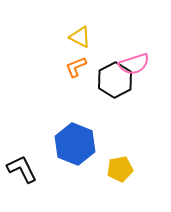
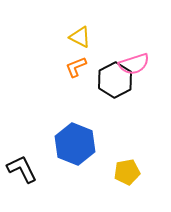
yellow pentagon: moved 7 px right, 3 px down
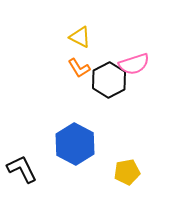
orange L-shape: moved 3 px right, 1 px down; rotated 100 degrees counterclockwise
black hexagon: moved 6 px left
blue hexagon: rotated 6 degrees clockwise
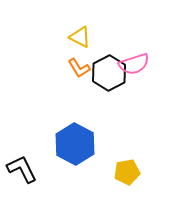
black hexagon: moved 7 px up
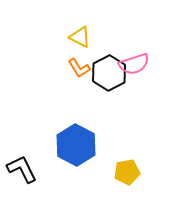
blue hexagon: moved 1 px right, 1 px down
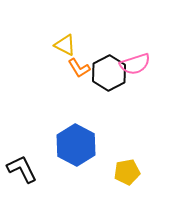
yellow triangle: moved 15 px left, 8 px down
pink semicircle: moved 1 px right
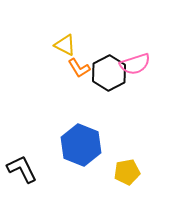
blue hexagon: moved 5 px right; rotated 6 degrees counterclockwise
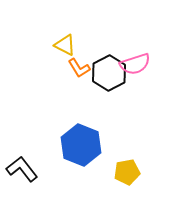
black L-shape: rotated 12 degrees counterclockwise
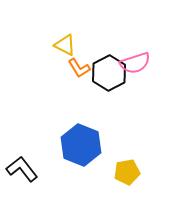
pink semicircle: moved 1 px up
